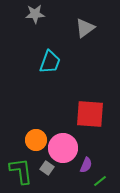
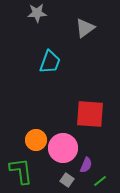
gray star: moved 2 px right, 1 px up
gray square: moved 20 px right, 12 px down
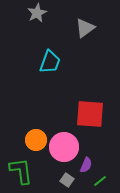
gray star: rotated 24 degrees counterclockwise
pink circle: moved 1 px right, 1 px up
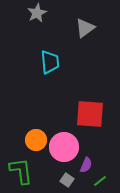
cyan trapezoid: rotated 25 degrees counterclockwise
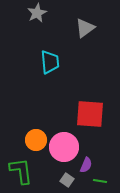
green line: rotated 48 degrees clockwise
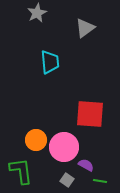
purple semicircle: rotated 84 degrees counterclockwise
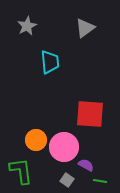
gray star: moved 10 px left, 13 px down
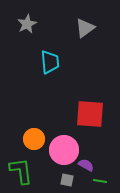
gray star: moved 2 px up
orange circle: moved 2 px left, 1 px up
pink circle: moved 3 px down
gray square: rotated 24 degrees counterclockwise
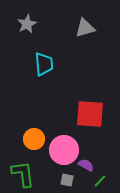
gray triangle: rotated 20 degrees clockwise
cyan trapezoid: moved 6 px left, 2 px down
green L-shape: moved 2 px right, 3 px down
green line: rotated 56 degrees counterclockwise
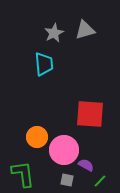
gray star: moved 27 px right, 9 px down
gray triangle: moved 2 px down
orange circle: moved 3 px right, 2 px up
